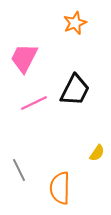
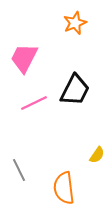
yellow semicircle: moved 2 px down
orange semicircle: moved 4 px right; rotated 8 degrees counterclockwise
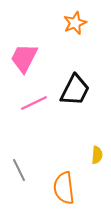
yellow semicircle: rotated 30 degrees counterclockwise
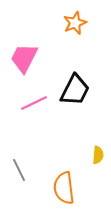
yellow semicircle: moved 1 px right
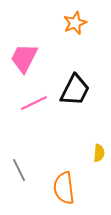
yellow semicircle: moved 1 px right, 2 px up
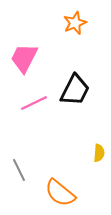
orange semicircle: moved 4 px left, 5 px down; rotated 44 degrees counterclockwise
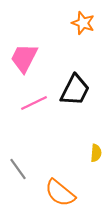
orange star: moved 8 px right; rotated 30 degrees counterclockwise
yellow semicircle: moved 3 px left
gray line: moved 1 px left, 1 px up; rotated 10 degrees counterclockwise
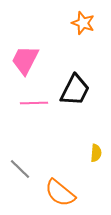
pink trapezoid: moved 1 px right, 2 px down
pink line: rotated 24 degrees clockwise
gray line: moved 2 px right; rotated 10 degrees counterclockwise
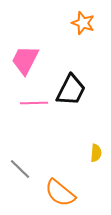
black trapezoid: moved 4 px left
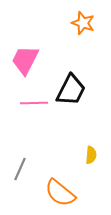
yellow semicircle: moved 5 px left, 2 px down
gray line: rotated 70 degrees clockwise
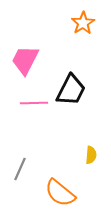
orange star: rotated 20 degrees clockwise
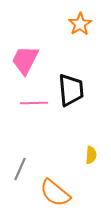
orange star: moved 3 px left, 1 px down
black trapezoid: rotated 32 degrees counterclockwise
orange semicircle: moved 5 px left
